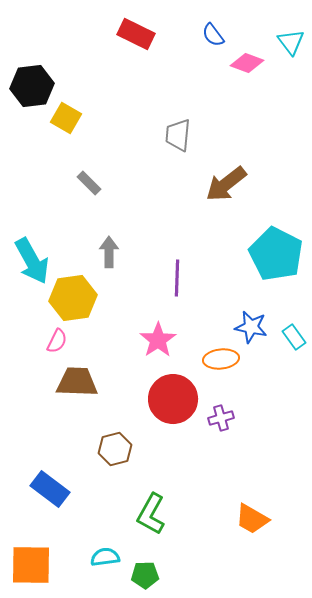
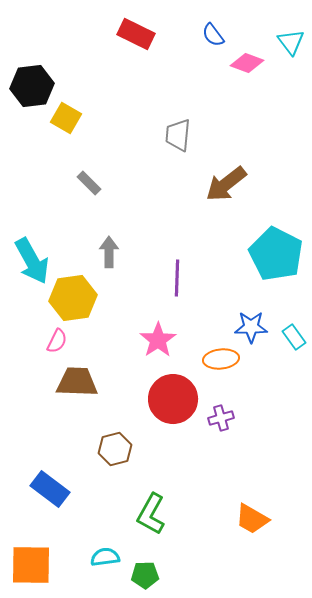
blue star: rotated 12 degrees counterclockwise
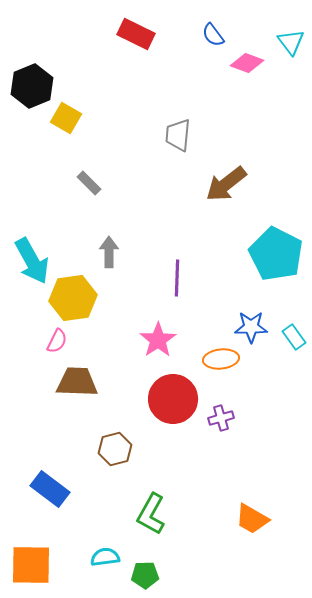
black hexagon: rotated 15 degrees counterclockwise
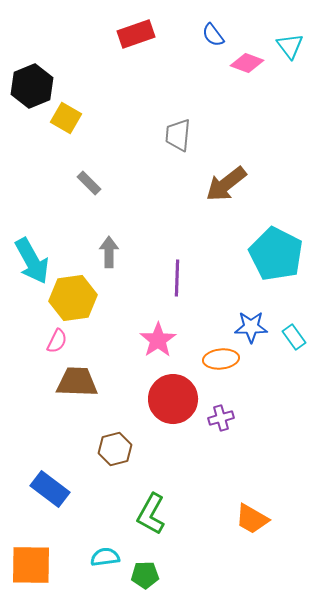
red rectangle: rotated 45 degrees counterclockwise
cyan triangle: moved 1 px left, 4 px down
